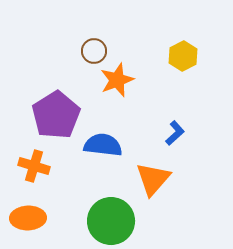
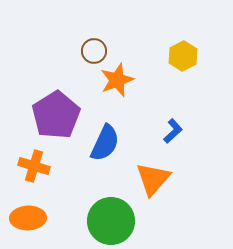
blue L-shape: moved 2 px left, 2 px up
blue semicircle: moved 2 px right, 2 px up; rotated 108 degrees clockwise
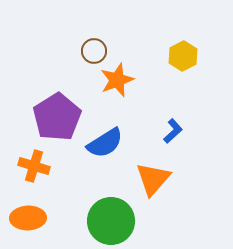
purple pentagon: moved 1 px right, 2 px down
blue semicircle: rotated 33 degrees clockwise
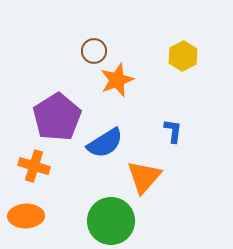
blue L-shape: rotated 40 degrees counterclockwise
orange triangle: moved 9 px left, 2 px up
orange ellipse: moved 2 px left, 2 px up
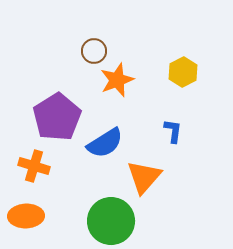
yellow hexagon: moved 16 px down
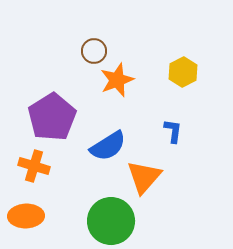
purple pentagon: moved 5 px left
blue semicircle: moved 3 px right, 3 px down
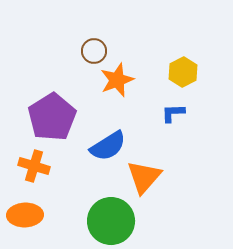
blue L-shape: moved 18 px up; rotated 100 degrees counterclockwise
orange ellipse: moved 1 px left, 1 px up
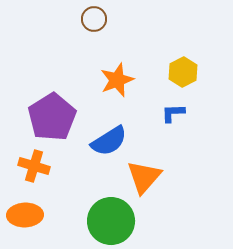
brown circle: moved 32 px up
blue semicircle: moved 1 px right, 5 px up
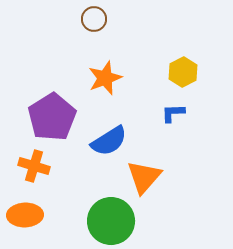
orange star: moved 12 px left, 2 px up
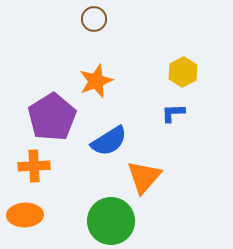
orange star: moved 9 px left, 3 px down
orange cross: rotated 20 degrees counterclockwise
